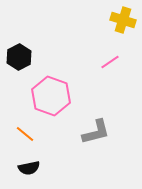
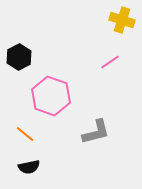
yellow cross: moved 1 px left
black semicircle: moved 1 px up
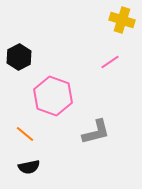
pink hexagon: moved 2 px right
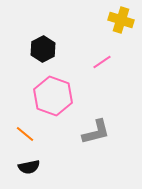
yellow cross: moved 1 px left
black hexagon: moved 24 px right, 8 px up
pink line: moved 8 px left
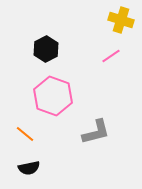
black hexagon: moved 3 px right
pink line: moved 9 px right, 6 px up
black semicircle: moved 1 px down
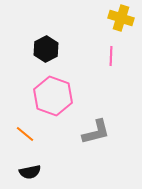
yellow cross: moved 2 px up
pink line: rotated 54 degrees counterclockwise
black semicircle: moved 1 px right, 4 px down
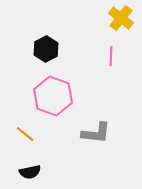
yellow cross: rotated 20 degrees clockwise
gray L-shape: moved 1 px down; rotated 20 degrees clockwise
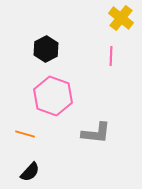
orange line: rotated 24 degrees counterclockwise
black semicircle: rotated 35 degrees counterclockwise
